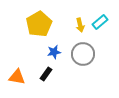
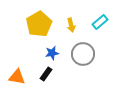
yellow arrow: moved 9 px left
blue star: moved 2 px left, 1 px down
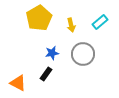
yellow pentagon: moved 6 px up
orange triangle: moved 1 px right, 6 px down; rotated 18 degrees clockwise
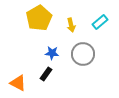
blue star: rotated 16 degrees clockwise
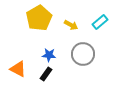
yellow arrow: rotated 48 degrees counterclockwise
blue star: moved 3 px left, 2 px down
orange triangle: moved 14 px up
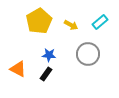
yellow pentagon: moved 3 px down
gray circle: moved 5 px right
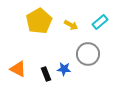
blue star: moved 15 px right, 14 px down
black rectangle: rotated 56 degrees counterclockwise
